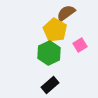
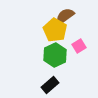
brown semicircle: moved 1 px left, 3 px down
pink square: moved 1 px left, 1 px down
green hexagon: moved 6 px right, 2 px down
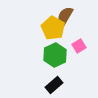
brown semicircle: rotated 24 degrees counterclockwise
yellow pentagon: moved 2 px left, 2 px up
black rectangle: moved 4 px right
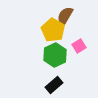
yellow pentagon: moved 2 px down
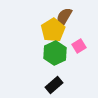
brown semicircle: moved 1 px left, 1 px down
yellow pentagon: rotated 10 degrees clockwise
green hexagon: moved 2 px up
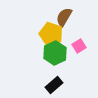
yellow pentagon: moved 2 px left, 4 px down; rotated 20 degrees counterclockwise
